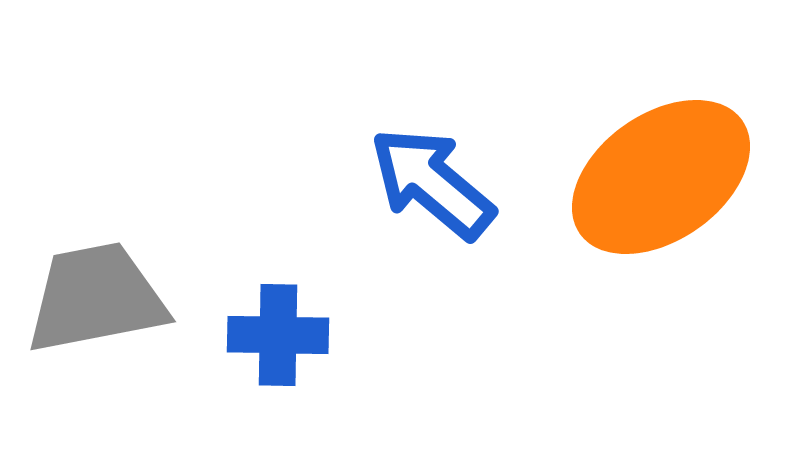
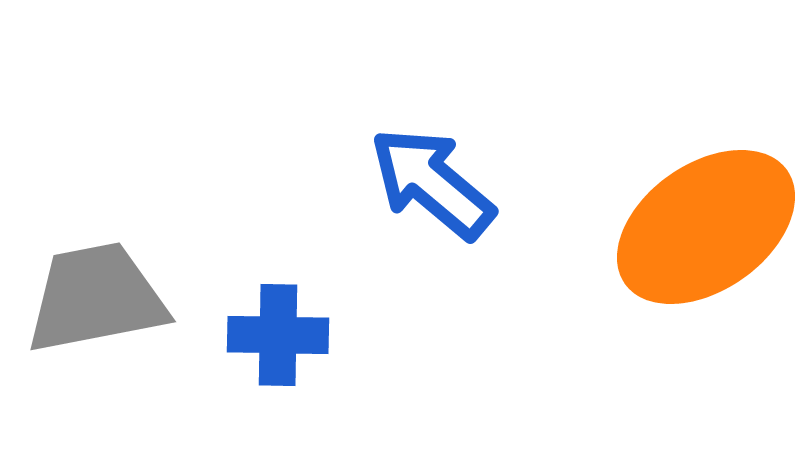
orange ellipse: moved 45 px right, 50 px down
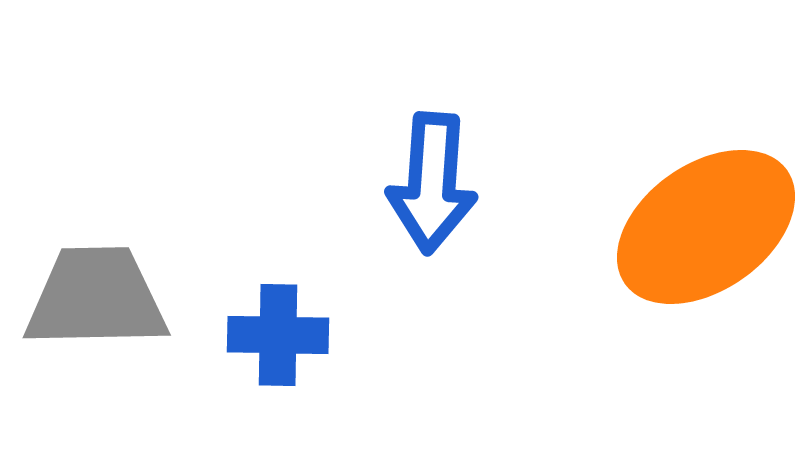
blue arrow: rotated 126 degrees counterclockwise
gray trapezoid: rotated 10 degrees clockwise
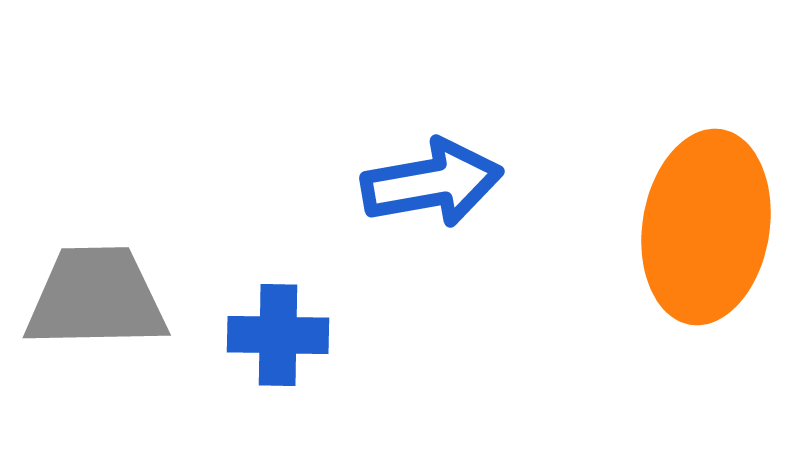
blue arrow: rotated 104 degrees counterclockwise
orange ellipse: rotated 46 degrees counterclockwise
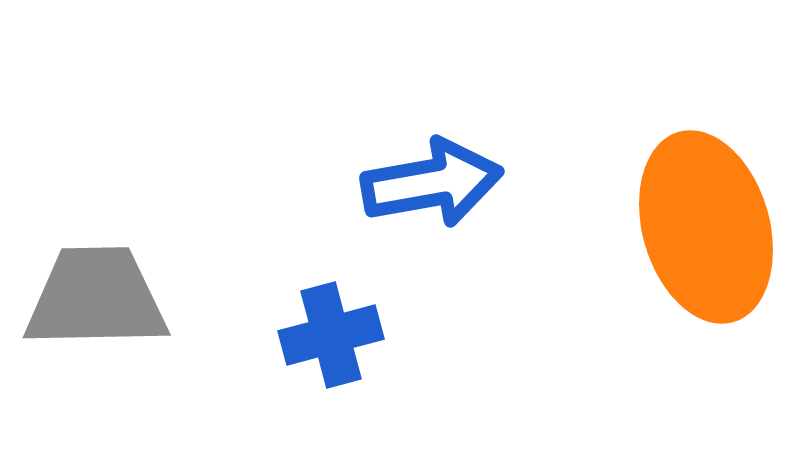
orange ellipse: rotated 25 degrees counterclockwise
blue cross: moved 53 px right; rotated 16 degrees counterclockwise
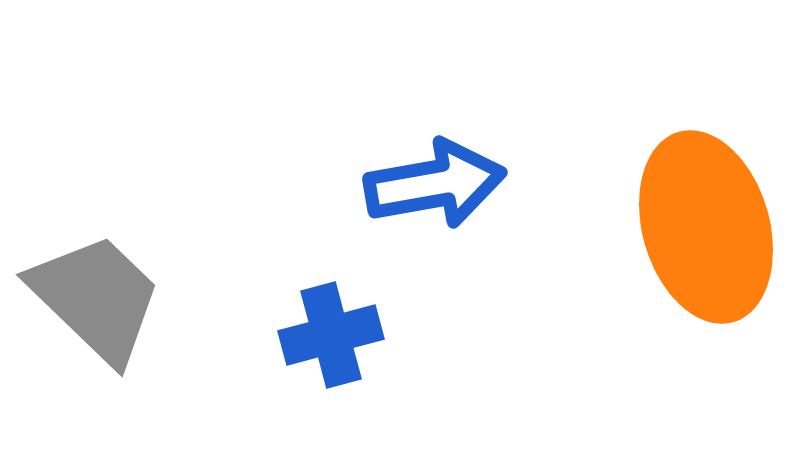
blue arrow: moved 3 px right, 1 px down
gray trapezoid: rotated 45 degrees clockwise
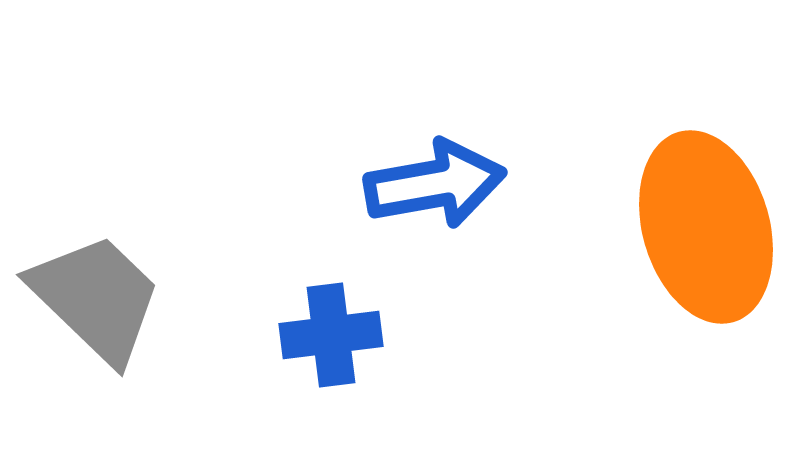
blue cross: rotated 8 degrees clockwise
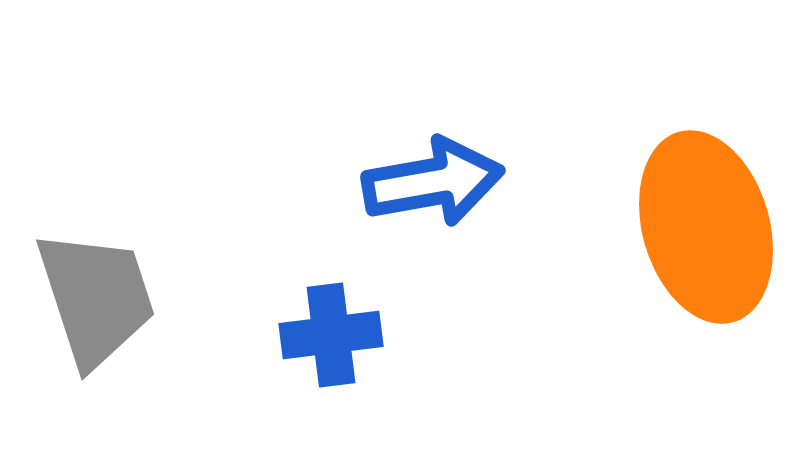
blue arrow: moved 2 px left, 2 px up
gray trapezoid: rotated 28 degrees clockwise
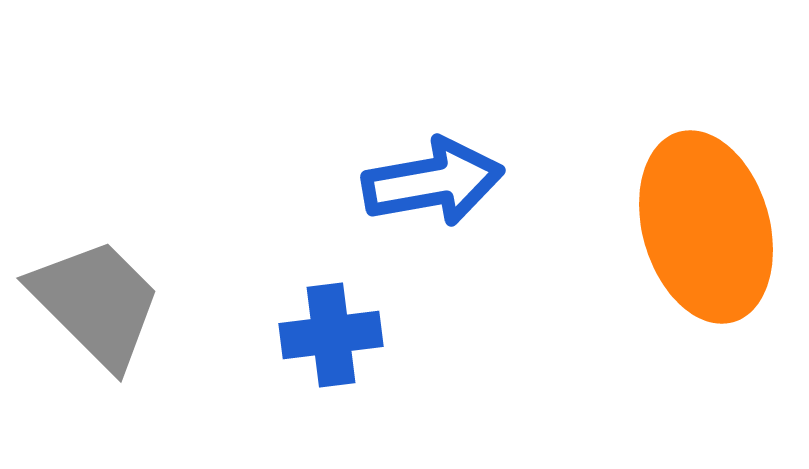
gray trapezoid: moved 5 px down; rotated 27 degrees counterclockwise
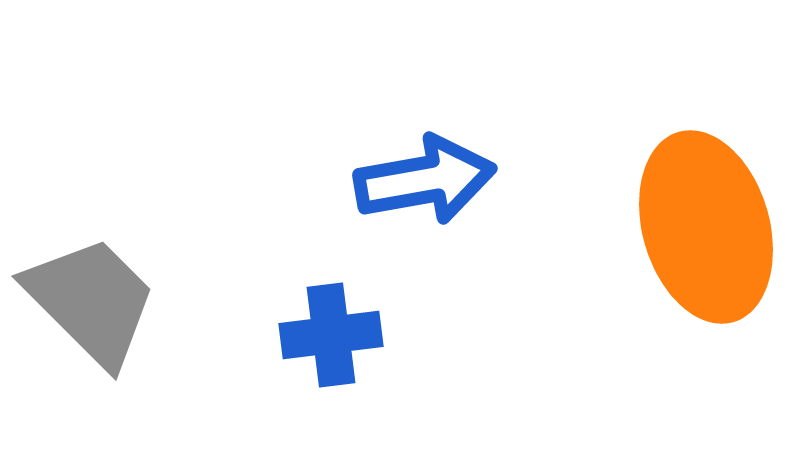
blue arrow: moved 8 px left, 2 px up
gray trapezoid: moved 5 px left, 2 px up
